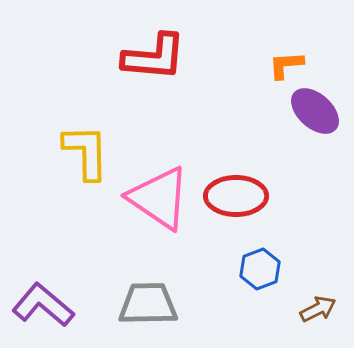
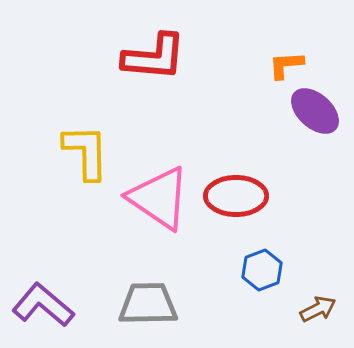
blue hexagon: moved 2 px right, 1 px down
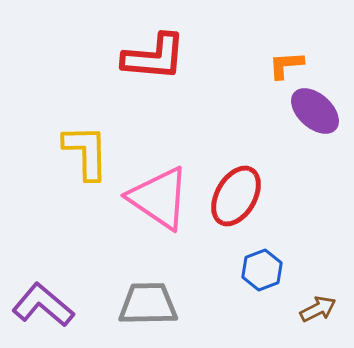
red ellipse: rotated 60 degrees counterclockwise
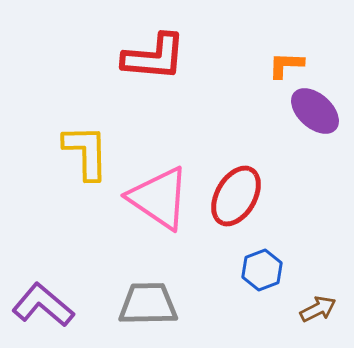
orange L-shape: rotated 6 degrees clockwise
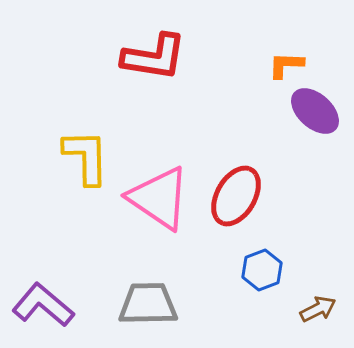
red L-shape: rotated 4 degrees clockwise
yellow L-shape: moved 5 px down
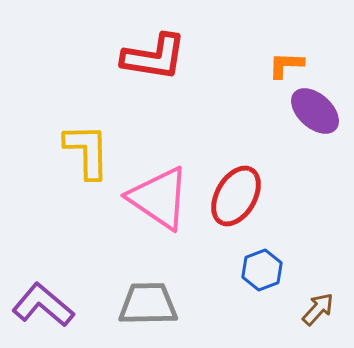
yellow L-shape: moved 1 px right, 6 px up
brown arrow: rotated 21 degrees counterclockwise
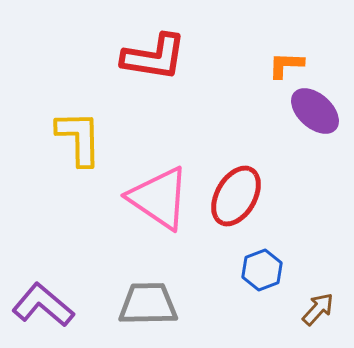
yellow L-shape: moved 8 px left, 13 px up
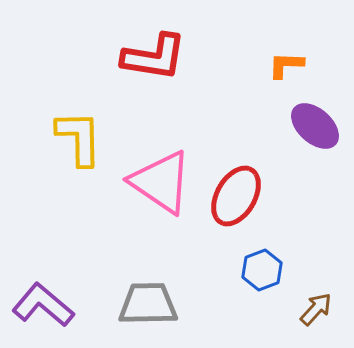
purple ellipse: moved 15 px down
pink triangle: moved 2 px right, 16 px up
brown arrow: moved 2 px left
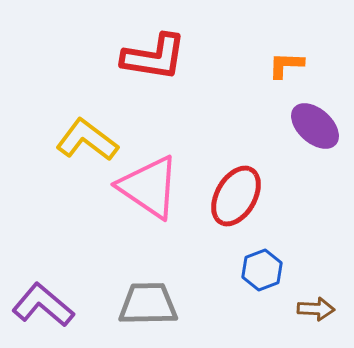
yellow L-shape: moved 8 px right, 2 px down; rotated 52 degrees counterclockwise
pink triangle: moved 12 px left, 5 px down
brown arrow: rotated 51 degrees clockwise
